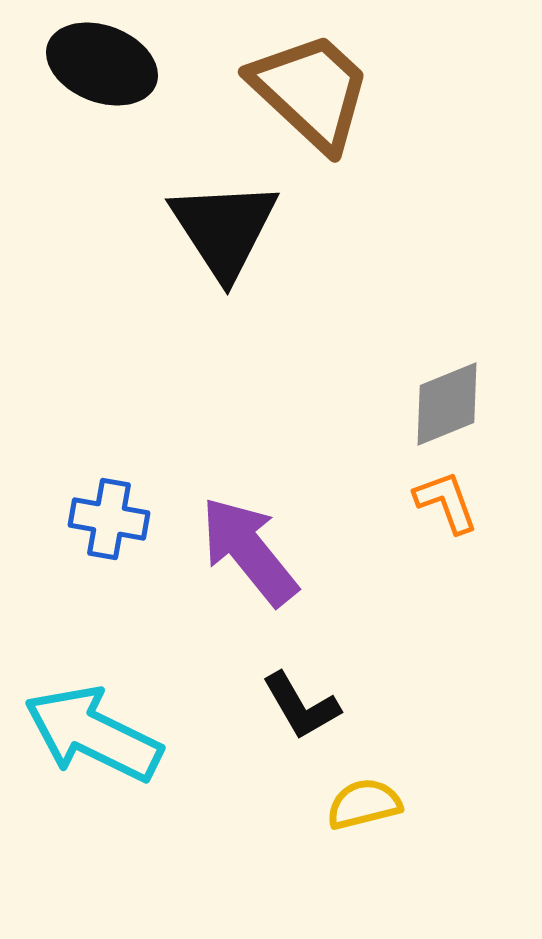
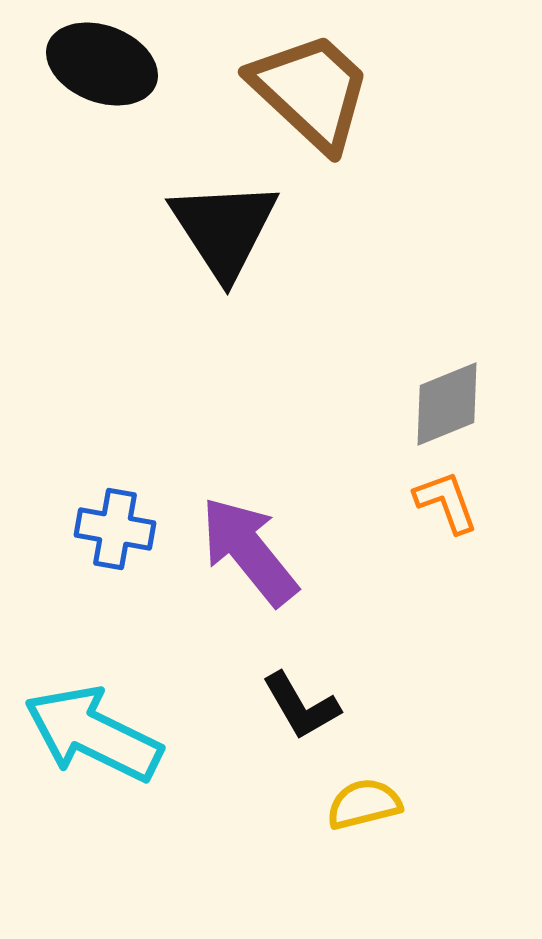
blue cross: moved 6 px right, 10 px down
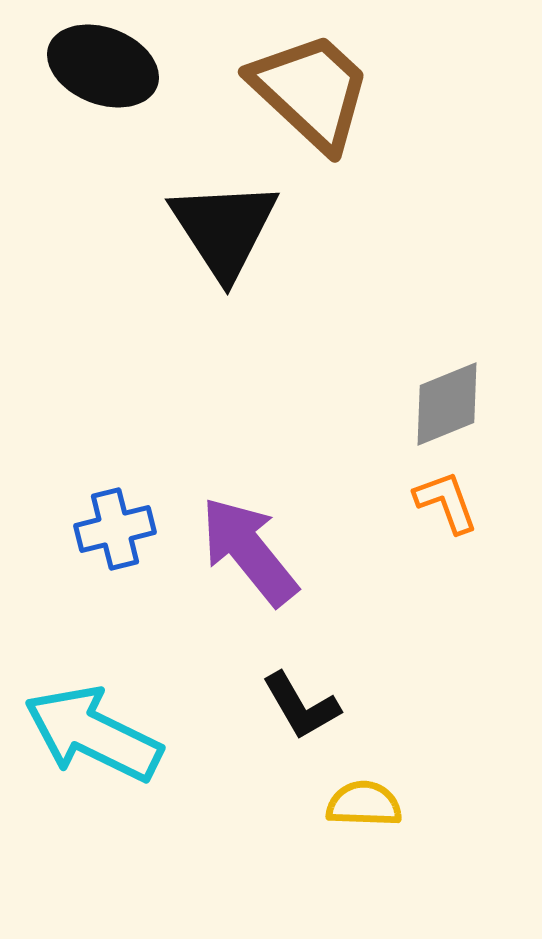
black ellipse: moved 1 px right, 2 px down
blue cross: rotated 24 degrees counterclockwise
yellow semicircle: rotated 16 degrees clockwise
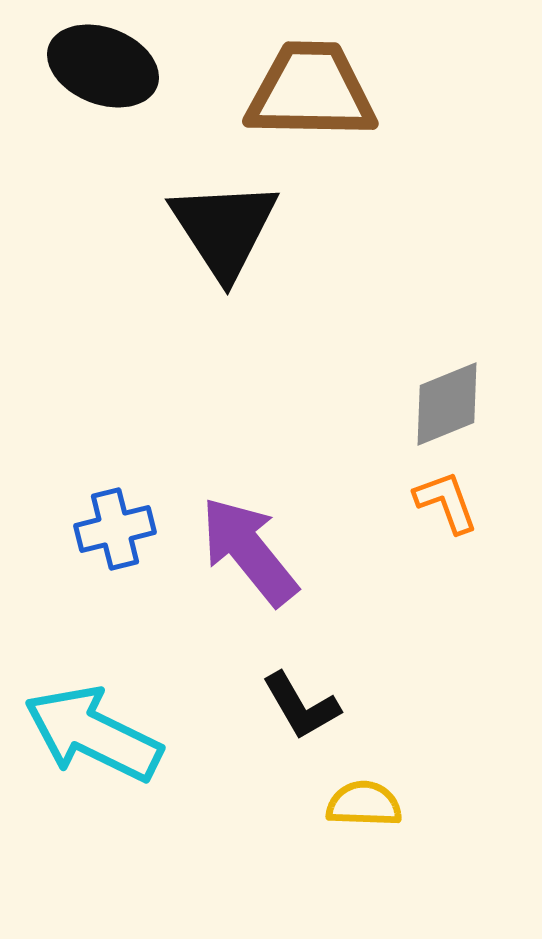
brown trapezoid: rotated 42 degrees counterclockwise
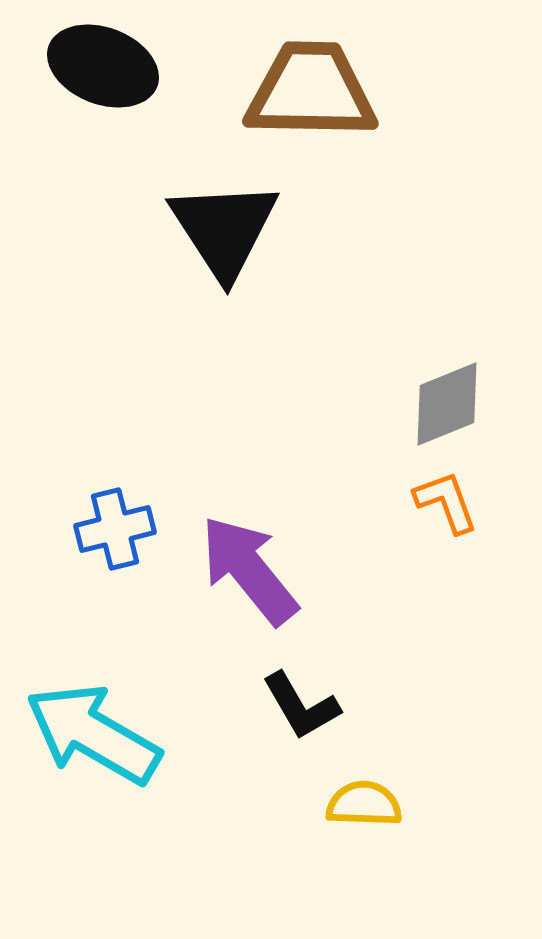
purple arrow: moved 19 px down
cyan arrow: rotated 4 degrees clockwise
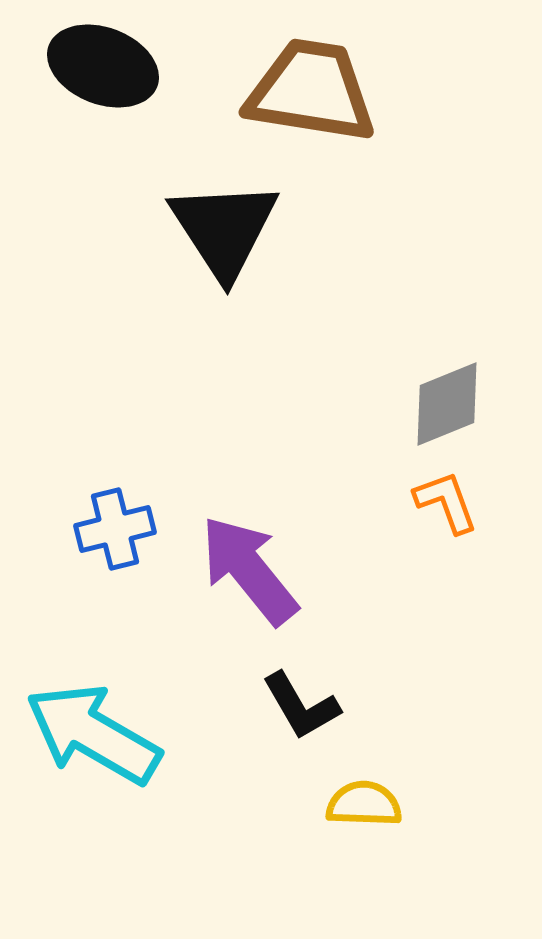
brown trapezoid: rotated 8 degrees clockwise
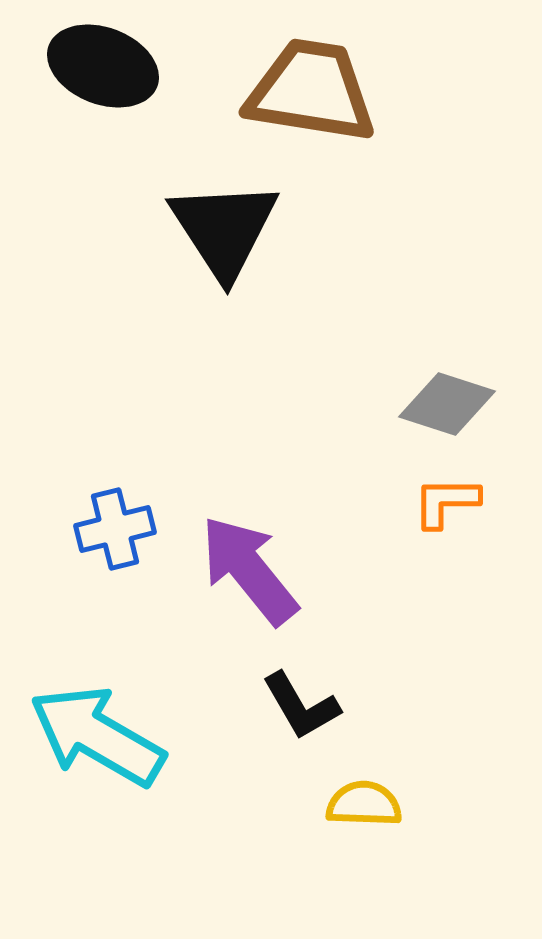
gray diamond: rotated 40 degrees clockwise
orange L-shape: rotated 70 degrees counterclockwise
cyan arrow: moved 4 px right, 2 px down
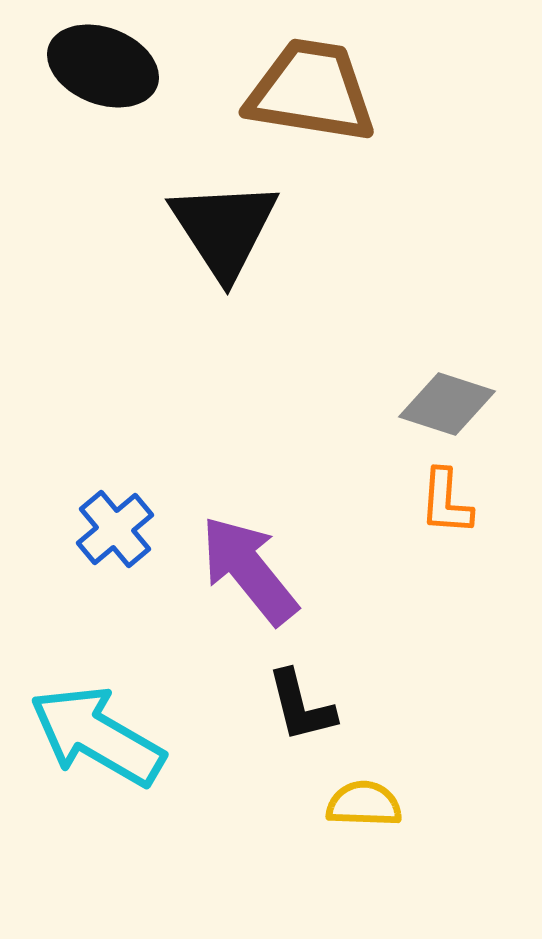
orange L-shape: rotated 86 degrees counterclockwise
blue cross: rotated 26 degrees counterclockwise
black L-shape: rotated 16 degrees clockwise
